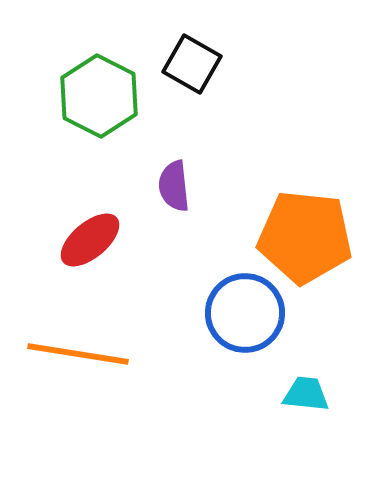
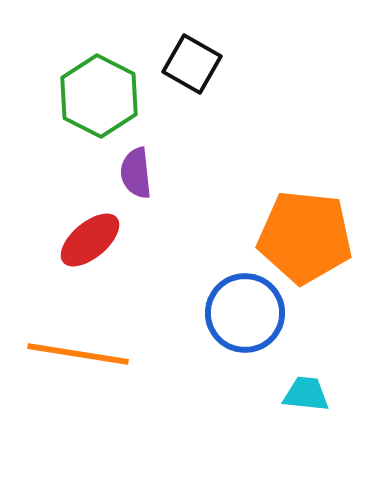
purple semicircle: moved 38 px left, 13 px up
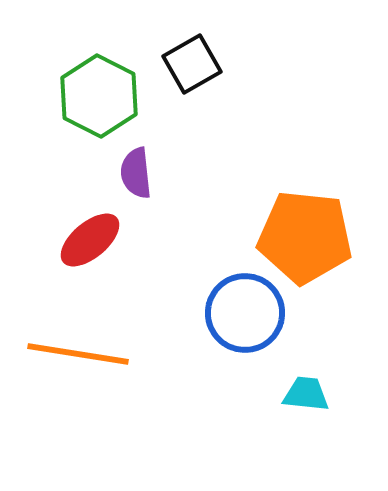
black square: rotated 30 degrees clockwise
